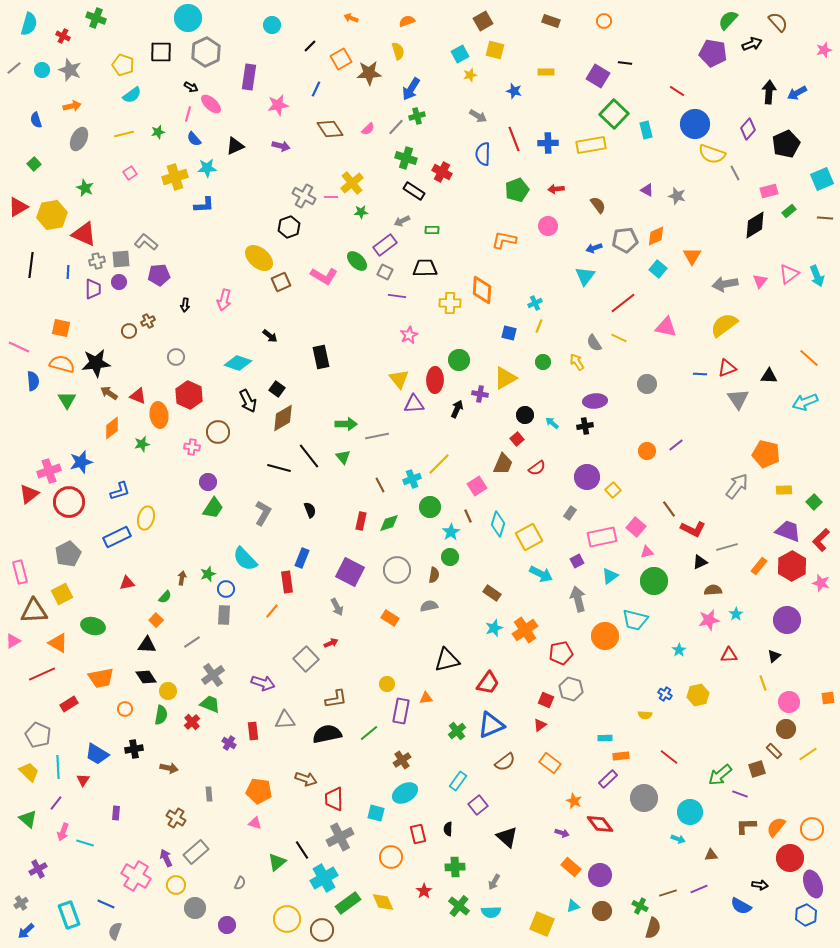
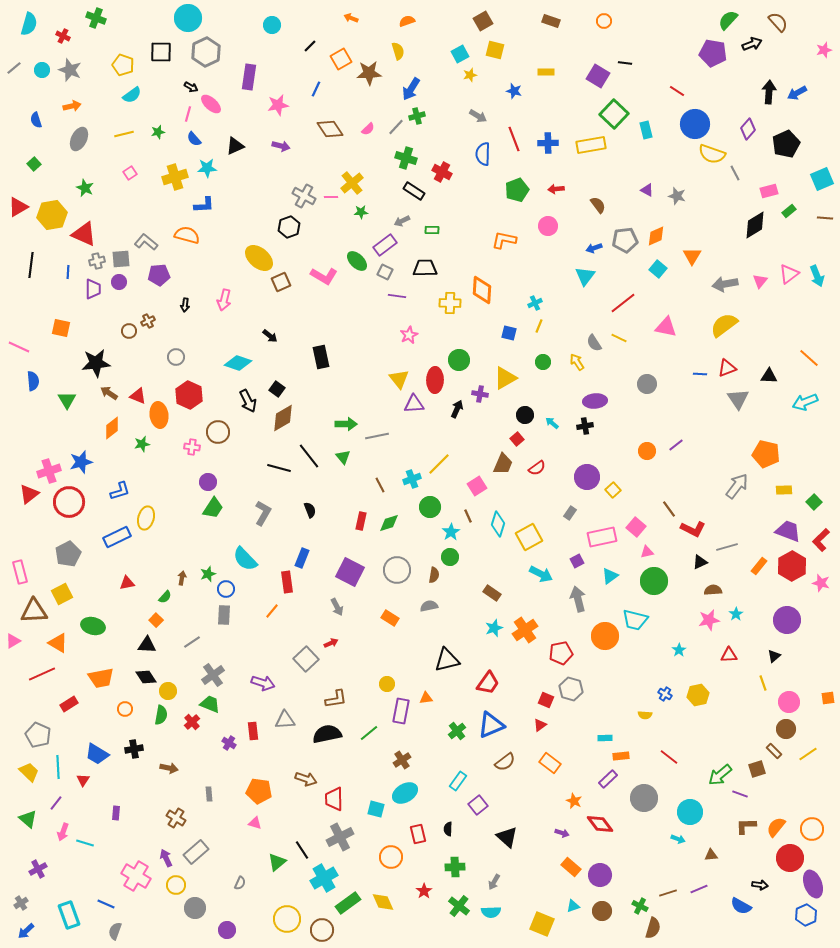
orange semicircle at (62, 364): moved 125 px right, 129 px up
cyan square at (376, 813): moved 4 px up
purple circle at (227, 925): moved 5 px down
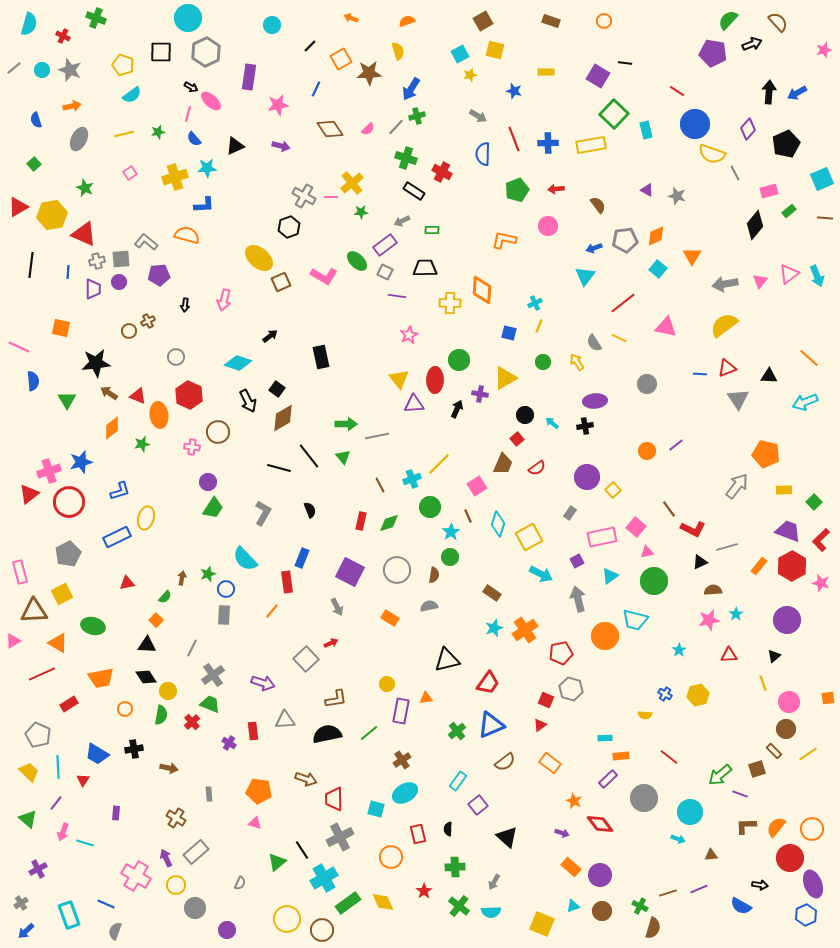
pink ellipse at (211, 104): moved 3 px up
black diamond at (755, 225): rotated 20 degrees counterclockwise
black arrow at (270, 336): rotated 77 degrees counterclockwise
gray line at (192, 642): moved 6 px down; rotated 30 degrees counterclockwise
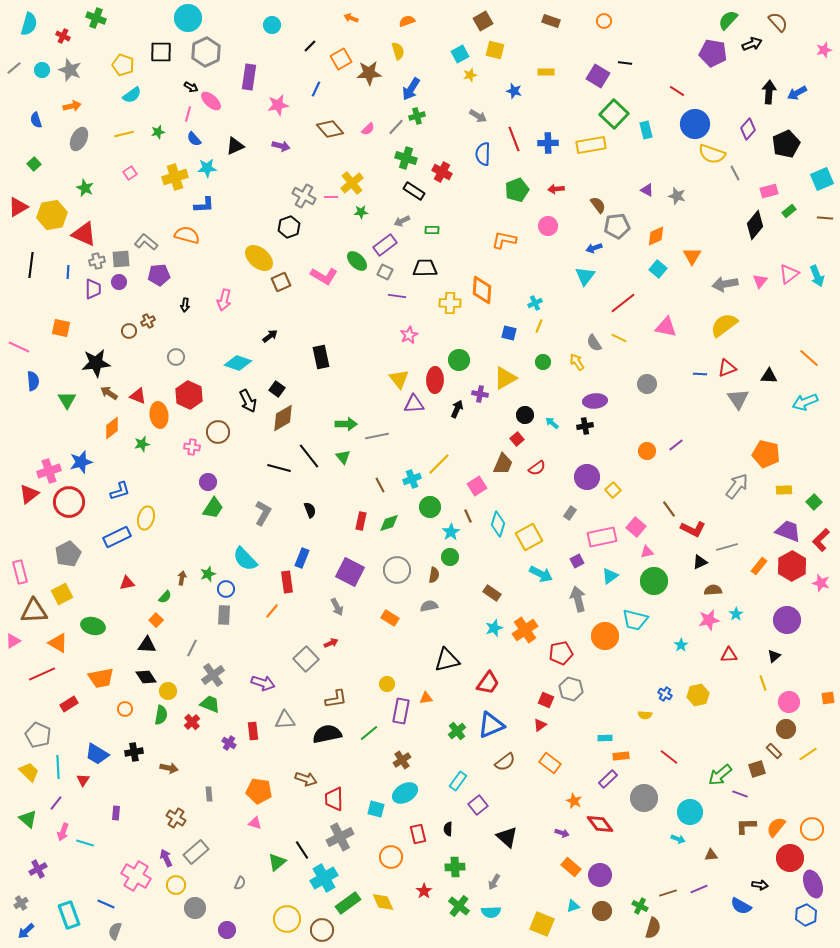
brown diamond at (330, 129): rotated 8 degrees counterclockwise
gray pentagon at (625, 240): moved 8 px left, 14 px up
cyan star at (679, 650): moved 2 px right, 5 px up
black cross at (134, 749): moved 3 px down
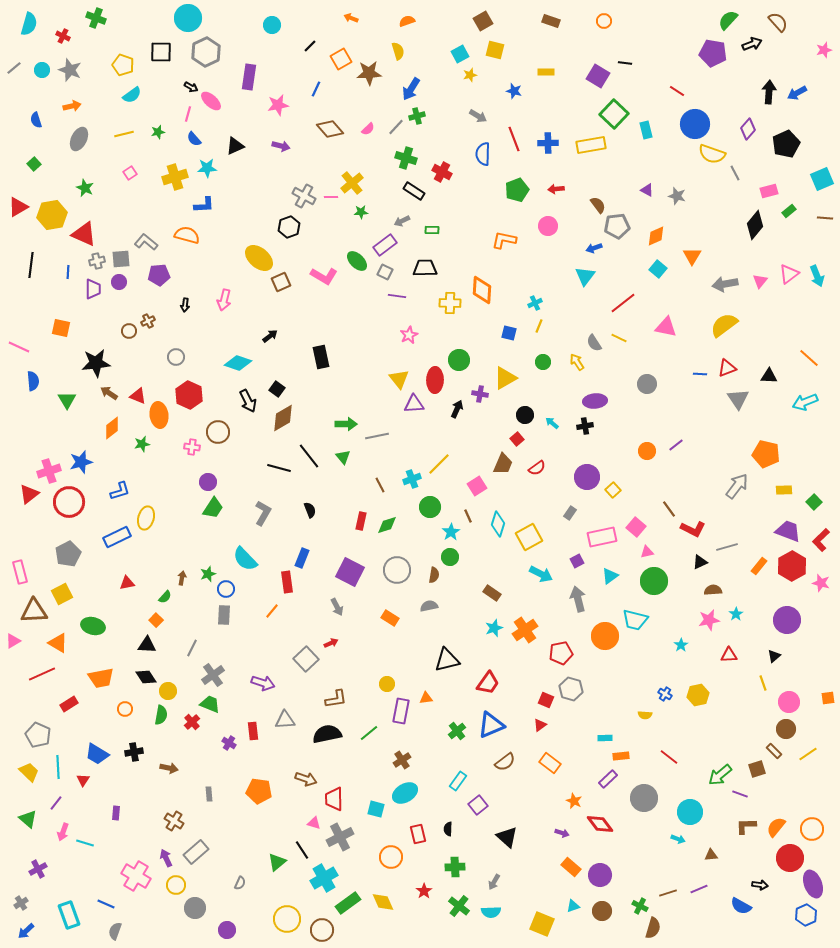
green diamond at (389, 523): moved 2 px left, 2 px down
brown cross at (176, 818): moved 2 px left, 3 px down
pink triangle at (255, 823): moved 59 px right
